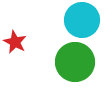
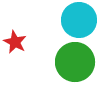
cyan circle: moved 3 px left
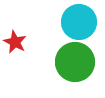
cyan circle: moved 2 px down
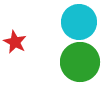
green circle: moved 5 px right
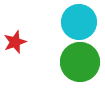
red star: rotated 25 degrees clockwise
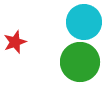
cyan circle: moved 5 px right
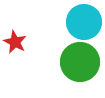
red star: rotated 25 degrees counterclockwise
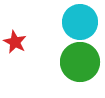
cyan circle: moved 4 px left
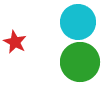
cyan circle: moved 2 px left
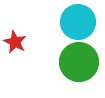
green circle: moved 1 px left
